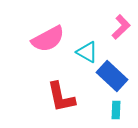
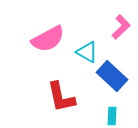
cyan rectangle: moved 4 px left, 6 px down
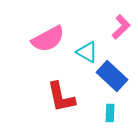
cyan rectangle: moved 2 px left, 3 px up
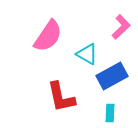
pink semicircle: moved 3 px up; rotated 28 degrees counterclockwise
cyan triangle: moved 2 px down
blue rectangle: rotated 72 degrees counterclockwise
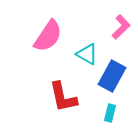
blue rectangle: rotated 32 degrees counterclockwise
red L-shape: moved 2 px right
cyan rectangle: rotated 12 degrees clockwise
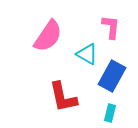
pink L-shape: moved 10 px left; rotated 40 degrees counterclockwise
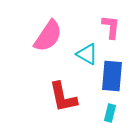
blue rectangle: rotated 24 degrees counterclockwise
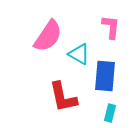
cyan triangle: moved 8 px left
blue rectangle: moved 7 px left
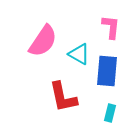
pink semicircle: moved 5 px left, 5 px down
blue rectangle: moved 2 px right, 5 px up
